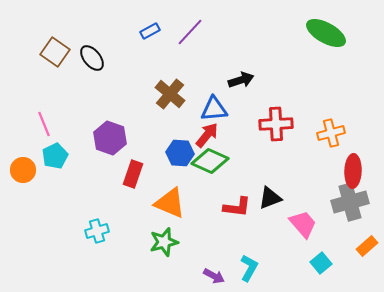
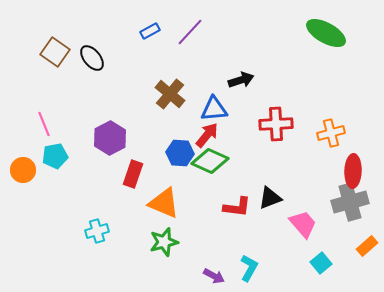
purple hexagon: rotated 12 degrees clockwise
cyan pentagon: rotated 15 degrees clockwise
orange triangle: moved 6 px left
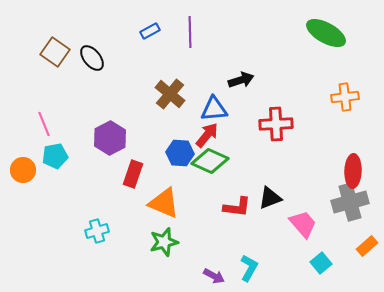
purple line: rotated 44 degrees counterclockwise
orange cross: moved 14 px right, 36 px up; rotated 8 degrees clockwise
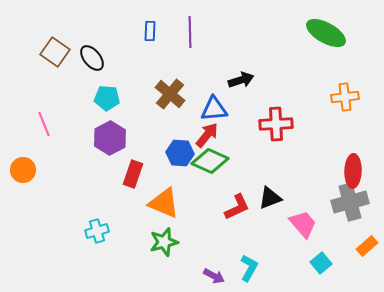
blue rectangle: rotated 60 degrees counterclockwise
cyan pentagon: moved 52 px right, 58 px up; rotated 15 degrees clockwise
red L-shape: rotated 32 degrees counterclockwise
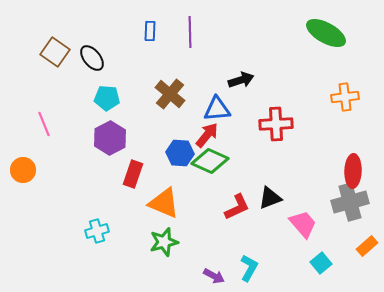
blue triangle: moved 3 px right
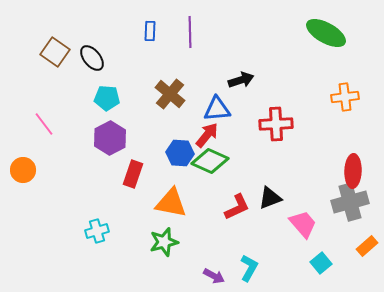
pink line: rotated 15 degrees counterclockwise
orange triangle: moved 7 px right; rotated 12 degrees counterclockwise
